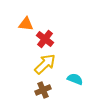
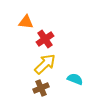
orange triangle: moved 2 px up
red cross: rotated 18 degrees clockwise
brown cross: moved 2 px left, 2 px up
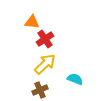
orange triangle: moved 6 px right
brown cross: moved 1 px left, 2 px down
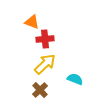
orange triangle: rotated 14 degrees clockwise
red cross: rotated 30 degrees clockwise
brown cross: rotated 21 degrees counterclockwise
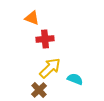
orange triangle: moved 4 px up
yellow arrow: moved 5 px right, 4 px down
brown cross: moved 1 px left
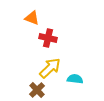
red cross: moved 3 px right, 1 px up; rotated 18 degrees clockwise
cyan semicircle: rotated 14 degrees counterclockwise
brown cross: moved 2 px left
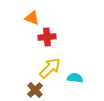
red cross: moved 1 px left, 1 px up; rotated 18 degrees counterclockwise
cyan semicircle: moved 1 px up
brown cross: moved 2 px left
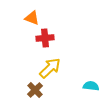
red cross: moved 2 px left, 1 px down
cyan semicircle: moved 16 px right, 8 px down
